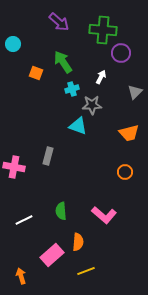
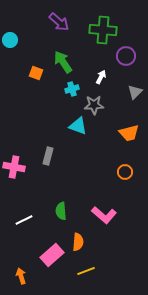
cyan circle: moved 3 px left, 4 px up
purple circle: moved 5 px right, 3 px down
gray star: moved 2 px right
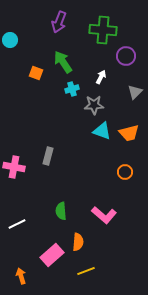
purple arrow: rotated 70 degrees clockwise
cyan triangle: moved 24 px right, 5 px down
white line: moved 7 px left, 4 px down
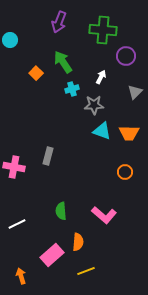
orange square: rotated 24 degrees clockwise
orange trapezoid: rotated 15 degrees clockwise
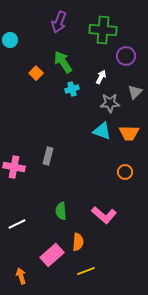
gray star: moved 16 px right, 2 px up
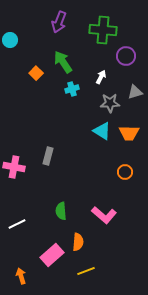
gray triangle: rotated 28 degrees clockwise
cyan triangle: rotated 12 degrees clockwise
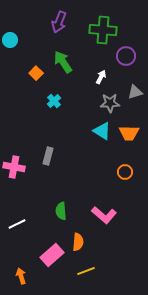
cyan cross: moved 18 px left, 12 px down; rotated 24 degrees counterclockwise
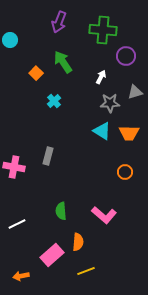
orange arrow: rotated 84 degrees counterclockwise
